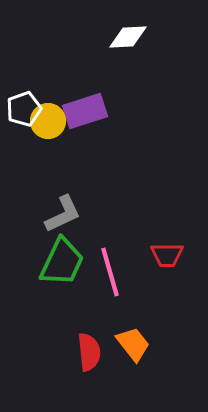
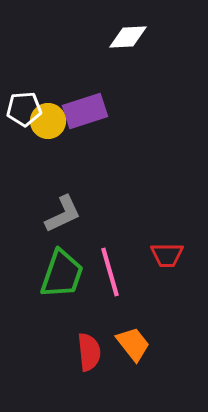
white pentagon: rotated 16 degrees clockwise
green trapezoid: moved 12 px down; rotated 6 degrees counterclockwise
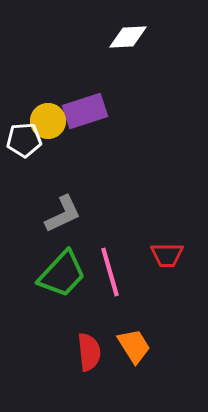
white pentagon: moved 31 px down
green trapezoid: rotated 24 degrees clockwise
orange trapezoid: moved 1 px right, 2 px down; rotated 6 degrees clockwise
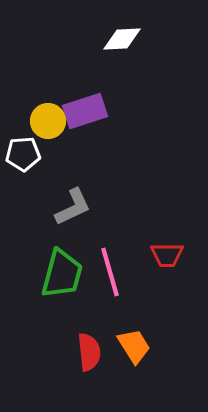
white diamond: moved 6 px left, 2 px down
white pentagon: moved 1 px left, 14 px down
gray L-shape: moved 10 px right, 7 px up
green trapezoid: rotated 28 degrees counterclockwise
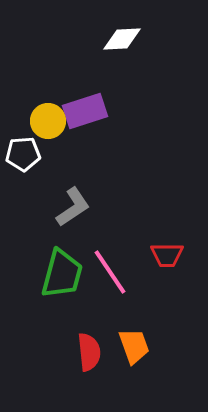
gray L-shape: rotated 9 degrees counterclockwise
pink line: rotated 18 degrees counterclockwise
orange trapezoid: rotated 12 degrees clockwise
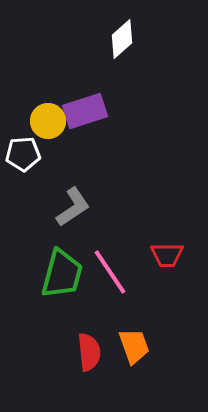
white diamond: rotated 39 degrees counterclockwise
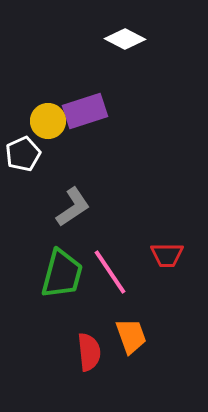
white diamond: moved 3 px right; rotated 69 degrees clockwise
white pentagon: rotated 20 degrees counterclockwise
orange trapezoid: moved 3 px left, 10 px up
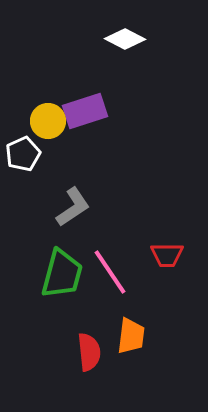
orange trapezoid: rotated 27 degrees clockwise
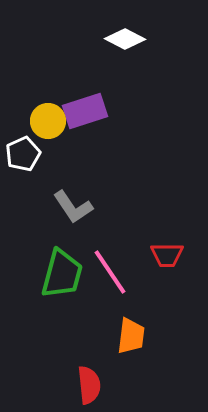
gray L-shape: rotated 90 degrees clockwise
red semicircle: moved 33 px down
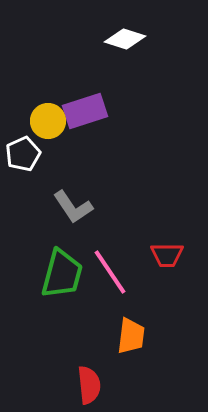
white diamond: rotated 9 degrees counterclockwise
